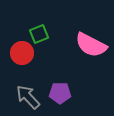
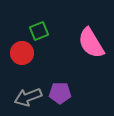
green square: moved 3 px up
pink semicircle: moved 2 px up; rotated 32 degrees clockwise
gray arrow: rotated 68 degrees counterclockwise
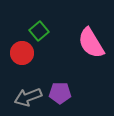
green square: rotated 18 degrees counterclockwise
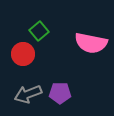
pink semicircle: rotated 48 degrees counterclockwise
red circle: moved 1 px right, 1 px down
gray arrow: moved 3 px up
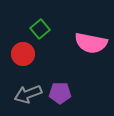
green square: moved 1 px right, 2 px up
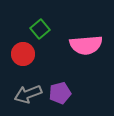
pink semicircle: moved 5 px left, 2 px down; rotated 16 degrees counterclockwise
purple pentagon: rotated 15 degrees counterclockwise
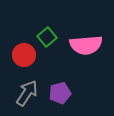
green square: moved 7 px right, 8 px down
red circle: moved 1 px right, 1 px down
gray arrow: moved 1 px left, 1 px up; rotated 144 degrees clockwise
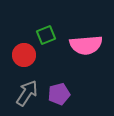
green square: moved 1 px left, 2 px up; rotated 18 degrees clockwise
purple pentagon: moved 1 px left, 1 px down
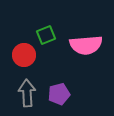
gray arrow: rotated 36 degrees counterclockwise
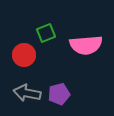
green square: moved 2 px up
gray arrow: rotated 76 degrees counterclockwise
